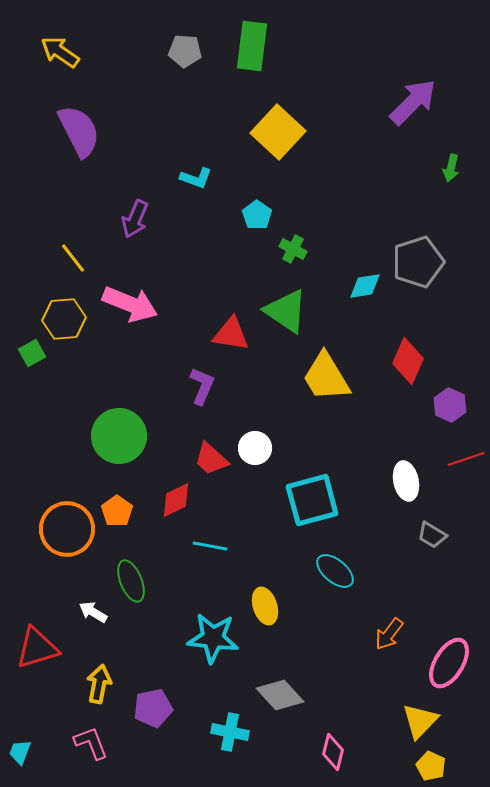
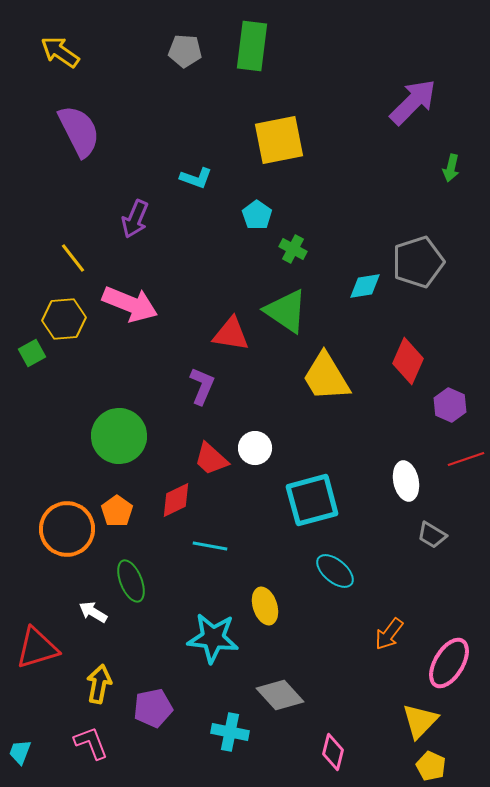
yellow square at (278, 132): moved 1 px right, 8 px down; rotated 36 degrees clockwise
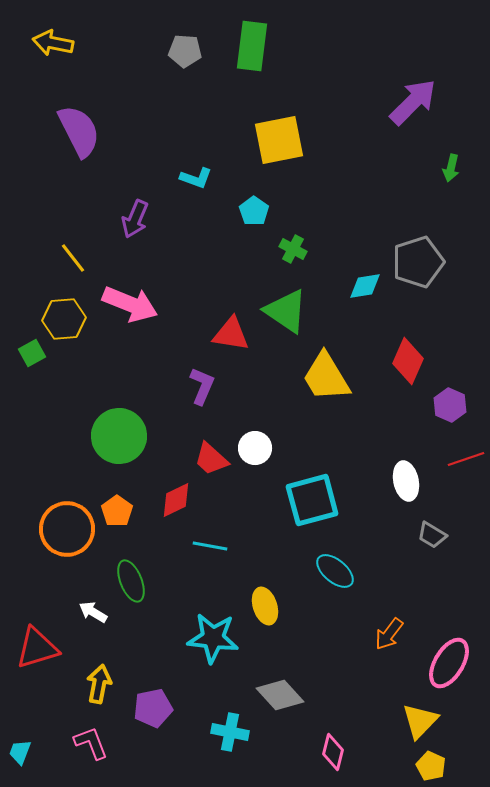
yellow arrow at (60, 52): moved 7 px left, 9 px up; rotated 24 degrees counterclockwise
cyan pentagon at (257, 215): moved 3 px left, 4 px up
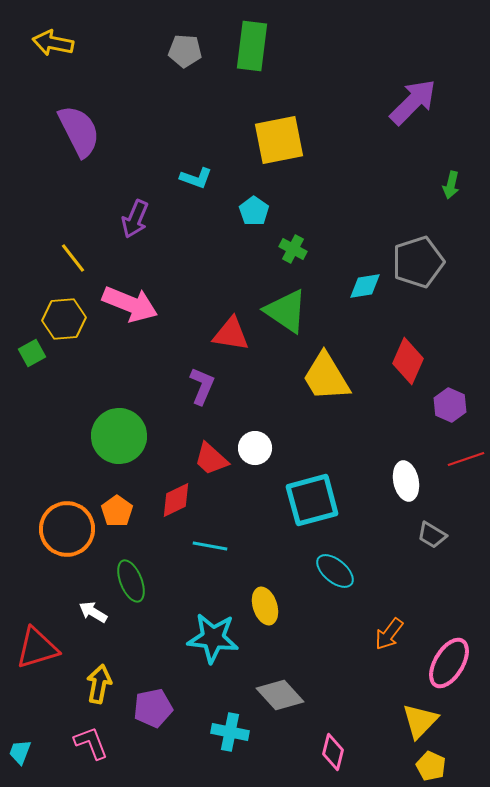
green arrow at (451, 168): moved 17 px down
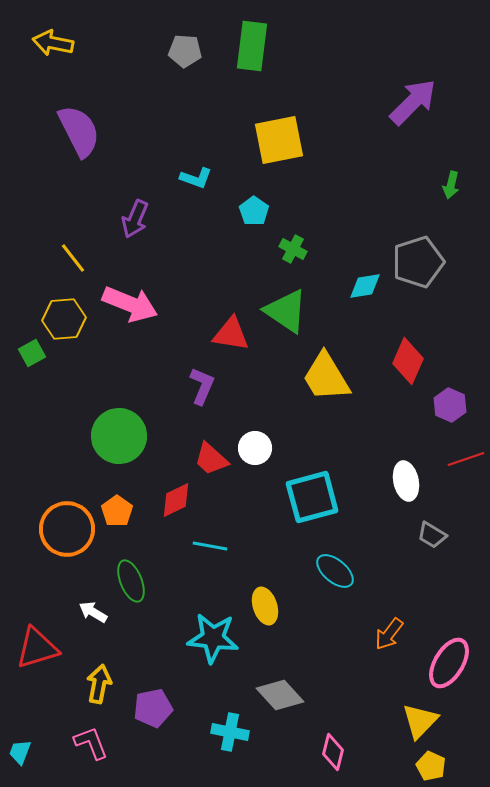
cyan square at (312, 500): moved 3 px up
